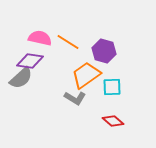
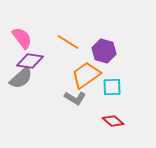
pink semicircle: moved 18 px left; rotated 40 degrees clockwise
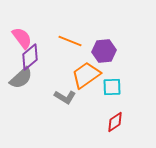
orange line: moved 2 px right, 1 px up; rotated 10 degrees counterclockwise
purple hexagon: rotated 20 degrees counterclockwise
purple diamond: moved 4 px up; rotated 48 degrees counterclockwise
gray L-shape: moved 10 px left, 1 px up
red diamond: moved 2 px right, 1 px down; rotated 75 degrees counterclockwise
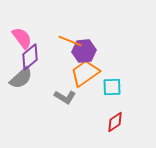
purple hexagon: moved 20 px left
orange trapezoid: moved 1 px left, 2 px up
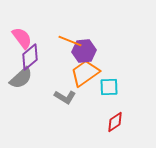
cyan square: moved 3 px left
